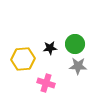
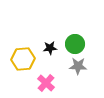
pink cross: rotated 24 degrees clockwise
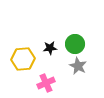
gray star: rotated 24 degrees clockwise
pink cross: rotated 24 degrees clockwise
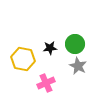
yellow hexagon: rotated 15 degrees clockwise
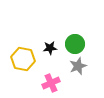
gray star: rotated 24 degrees clockwise
pink cross: moved 5 px right
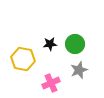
black star: moved 4 px up
gray star: moved 1 px right, 4 px down
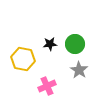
gray star: rotated 18 degrees counterclockwise
pink cross: moved 4 px left, 3 px down
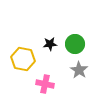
pink cross: moved 2 px left, 2 px up; rotated 36 degrees clockwise
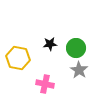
green circle: moved 1 px right, 4 px down
yellow hexagon: moved 5 px left, 1 px up
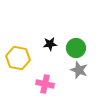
gray star: rotated 12 degrees counterclockwise
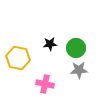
gray star: rotated 24 degrees counterclockwise
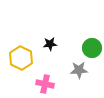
green circle: moved 16 px right
yellow hexagon: moved 3 px right; rotated 15 degrees clockwise
